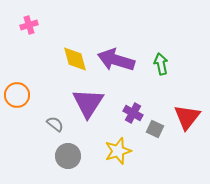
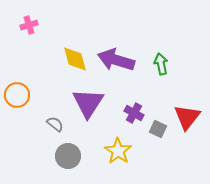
purple cross: moved 1 px right
gray square: moved 3 px right
yellow star: rotated 20 degrees counterclockwise
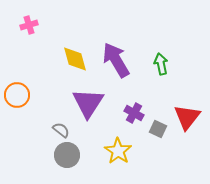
purple arrow: rotated 42 degrees clockwise
gray semicircle: moved 6 px right, 6 px down
gray circle: moved 1 px left, 1 px up
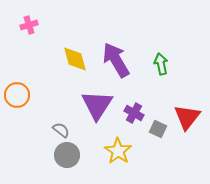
purple triangle: moved 9 px right, 2 px down
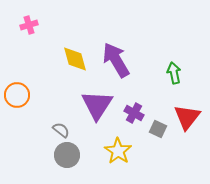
green arrow: moved 13 px right, 9 px down
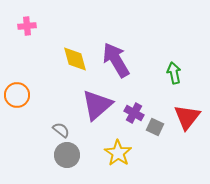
pink cross: moved 2 px left, 1 px down; rotated 12 degrees clockwise
purple triangle: rotated 16 degrees clockwise
gray square: moved 3 px left, 2 px up
yellow star: moved 2 px down
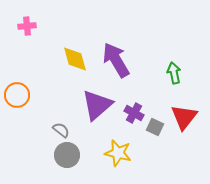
red triangle: moved 3 px left
yellow star: rotated 20 degrees counterclockwise
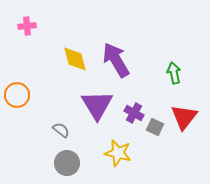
purple triangle: rotated 20 degrees counterclockwise
gray circle: moved 8 px down
